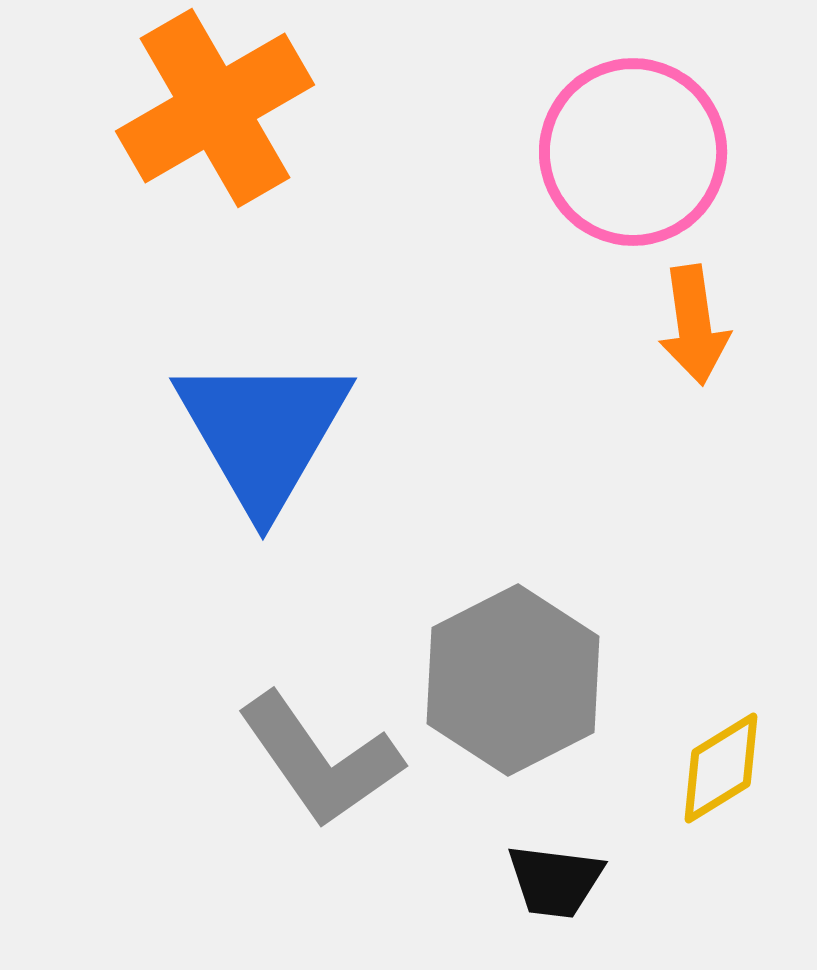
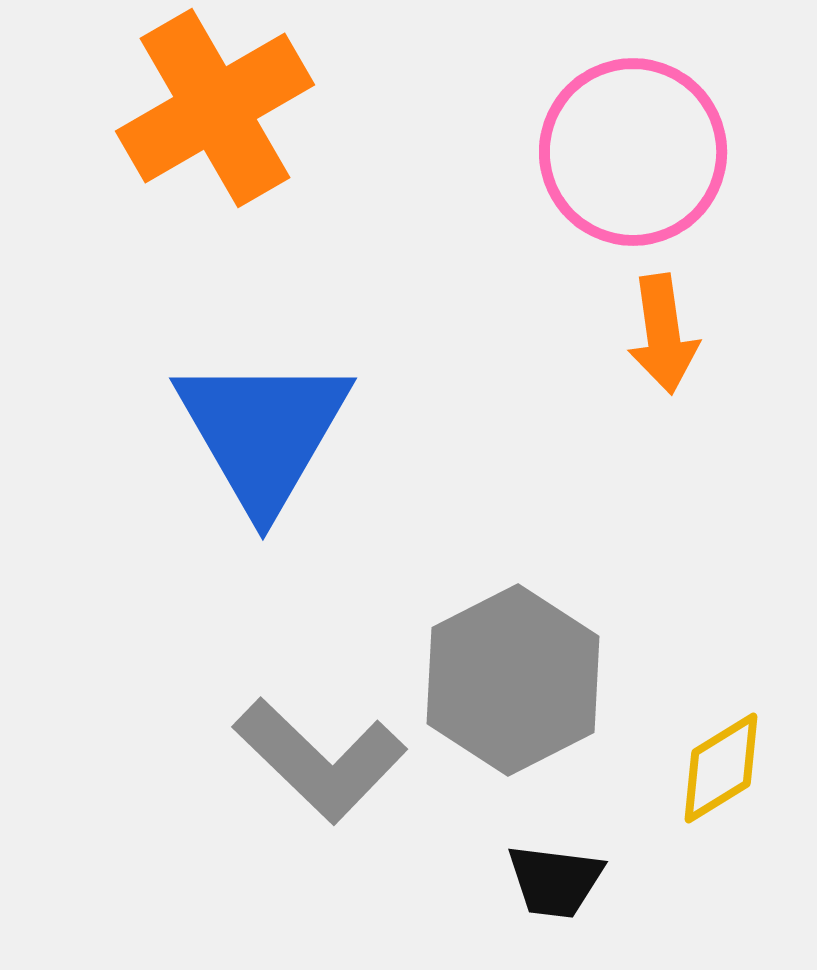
orange arrow: moved 31 px left, 9 px down
gray L-shape: rotated 11 degrees counterclockwise
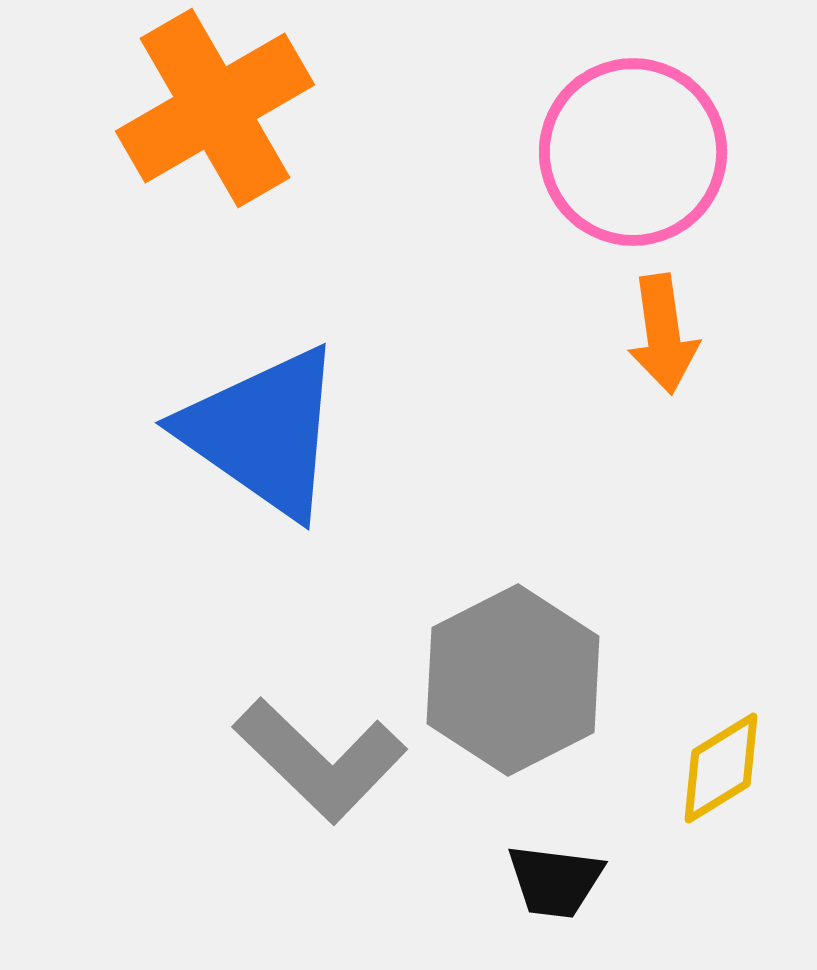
blue triangle: rotated 25 degrees counterclockwise
